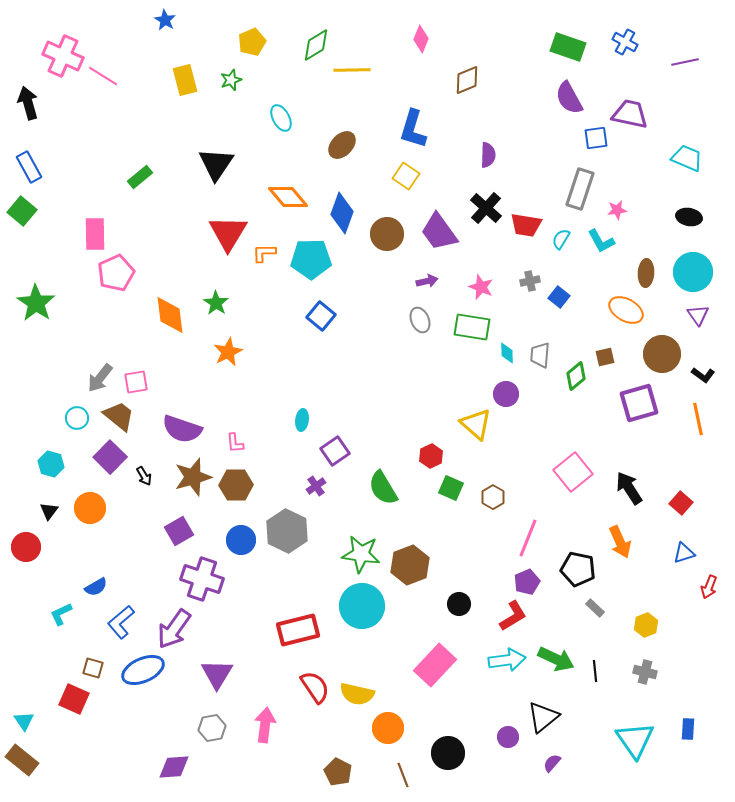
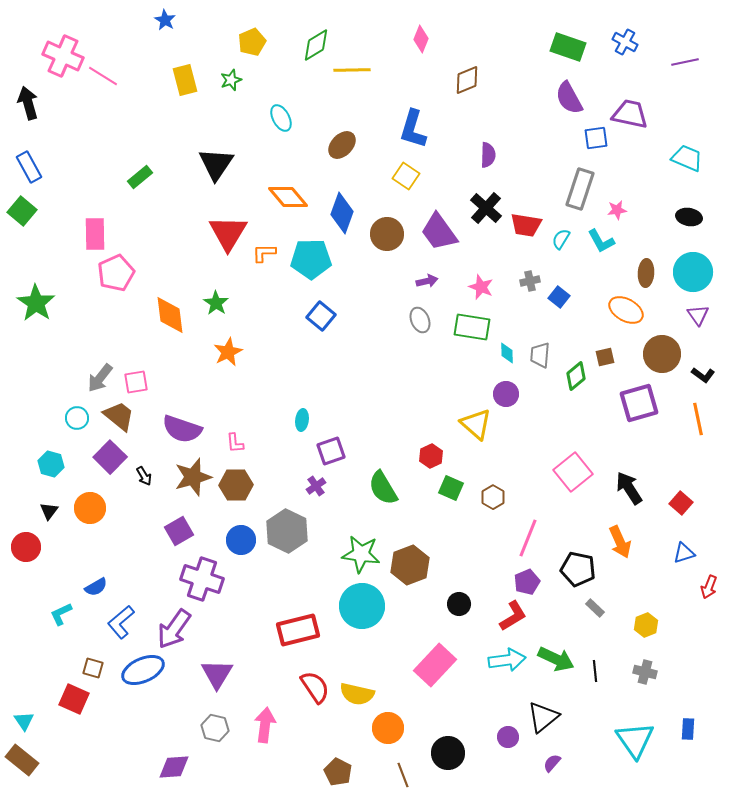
purple square at (335, 451): moved 4 px left; rotated 16 degrees clockwise
gray hexagon at (212, 728): moved 3 px right; rotated 24 degrees clockwise
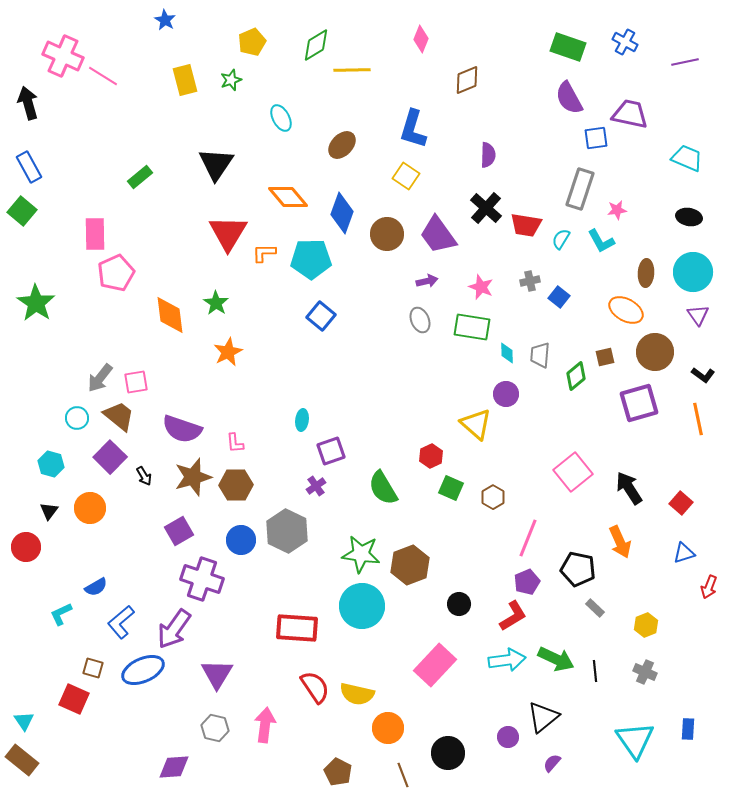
purple trapezoid at (439, 232): moved 1 px left, 3 px down
brown circle at (662, 354): moved 7 px left, 2 px up
red rectangle at (298, 630): moved 1 px left, 2 px up; rotated 18 degrees clockwise
gray cross at (645, 672): rotated 10 degrees clockwise
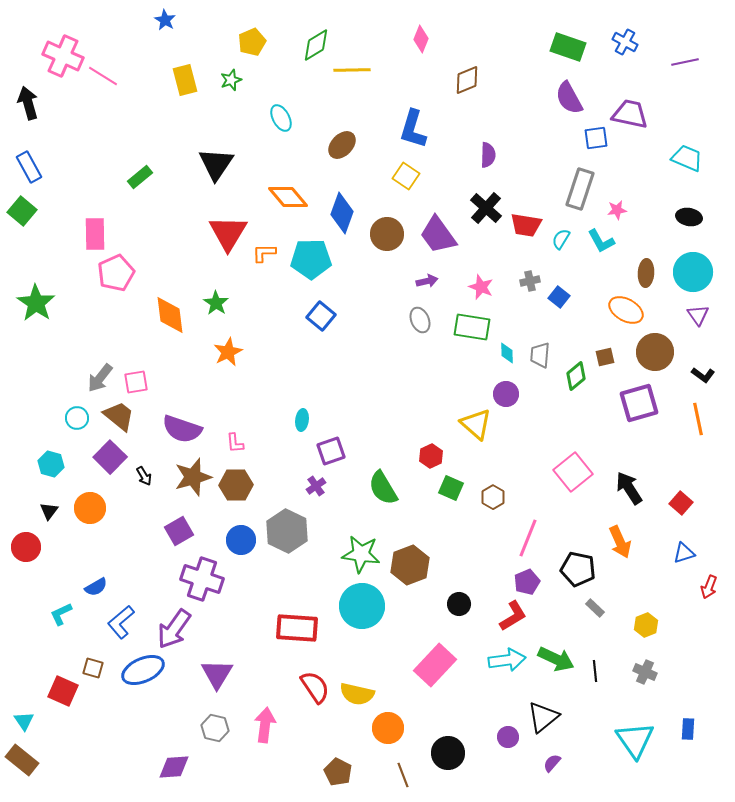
red square at (74, 699): moved 11 px left, 8 px up
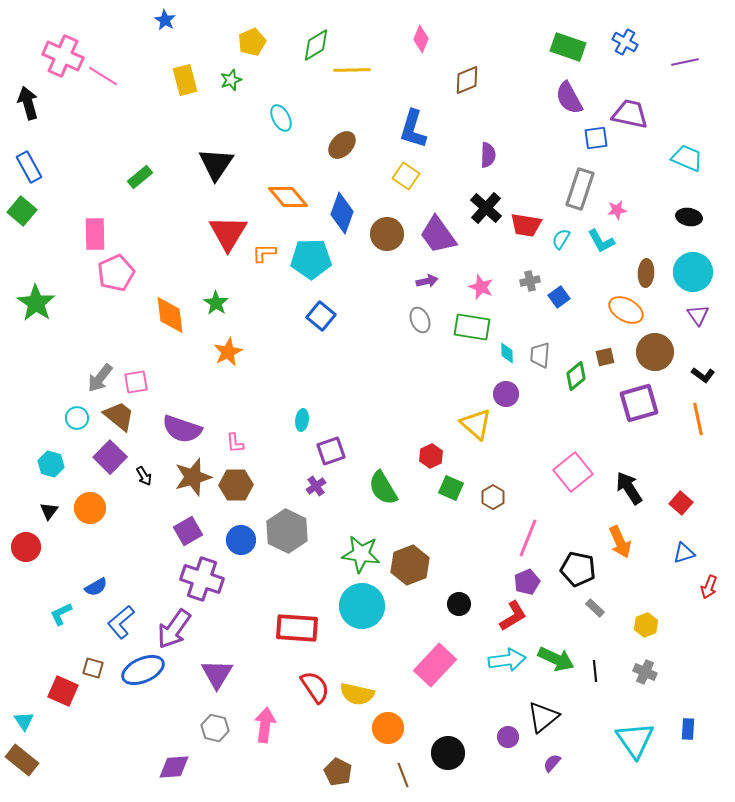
blue square at (559, 297): rotated 15 degrees clockwise
purple square at (179, 531): moved 9 px right
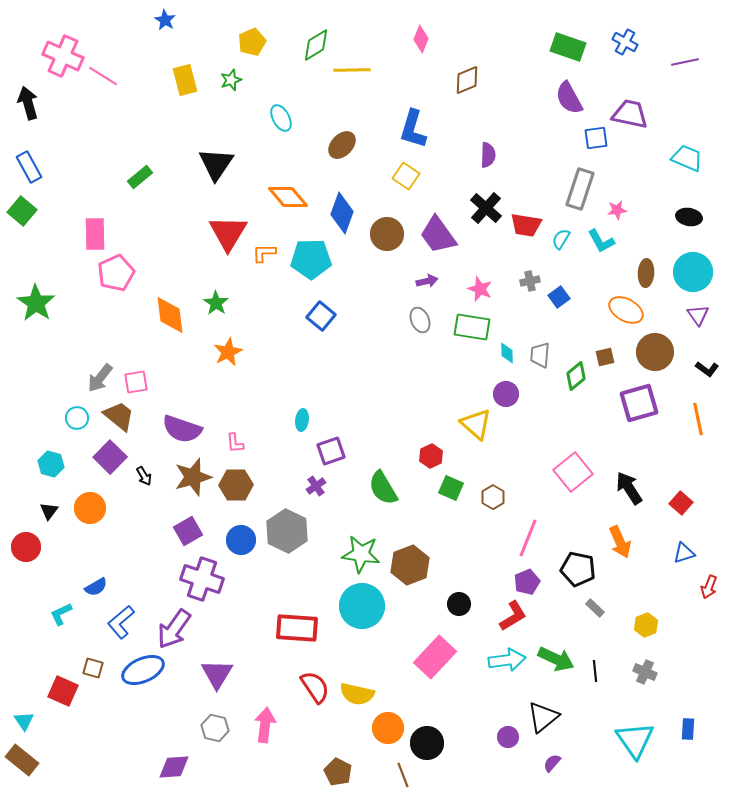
pink star at (481, 287): moved 1 px left, 2 px down
black L-shape at (703, 375): moved 4 px right, 6 px up
pink rectangle at (435, 665): moved 8 px up
black circle at (448, 753): moved 21 px left, 10 px up
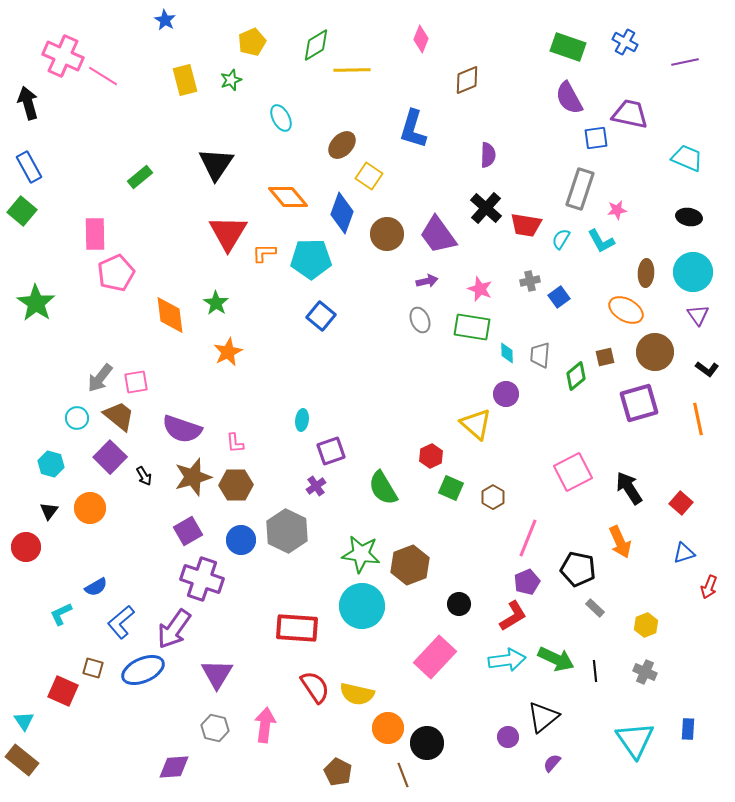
yellow square at (406, 176): moved 37 px left
pink square at (573, 472): rotated 12 degrees clockwise
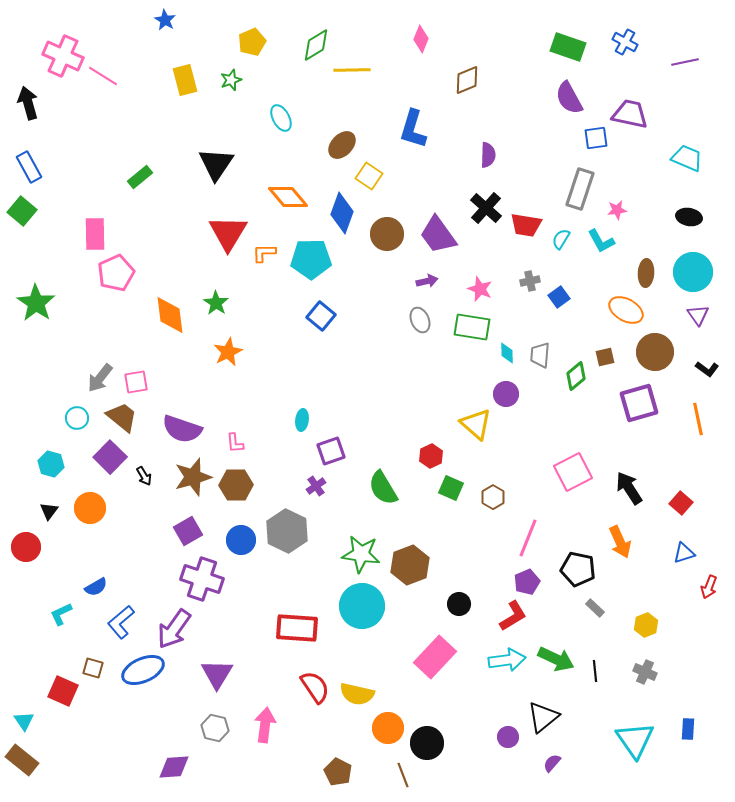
brown trapezoid at (119, 416): moved 3 px right, 1 px down
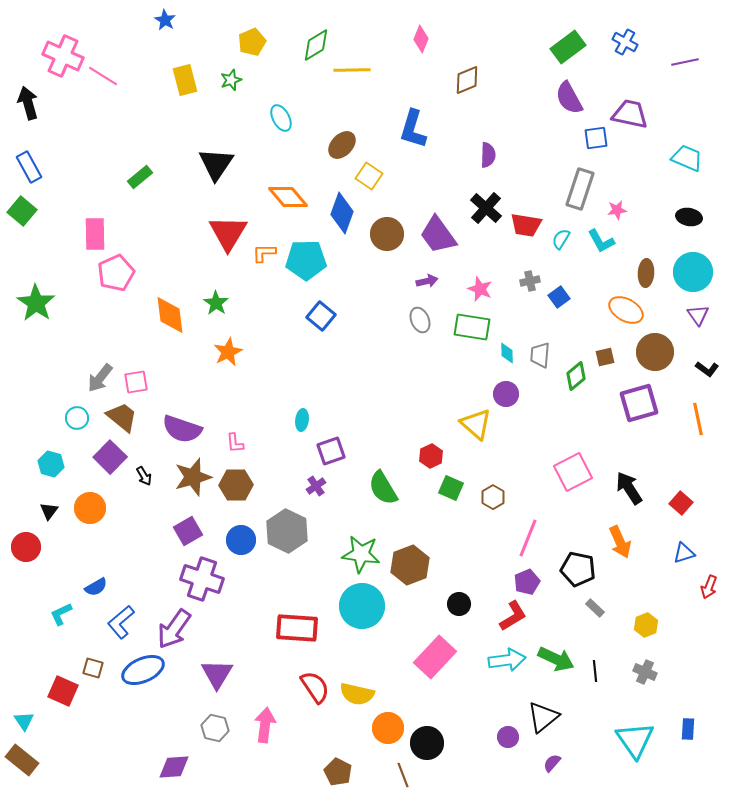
green rectangle at (568, 47): rotated 56 degrees counterclockwise
cyan pentagon at (311, 259): moved 5 px left, 1 px down
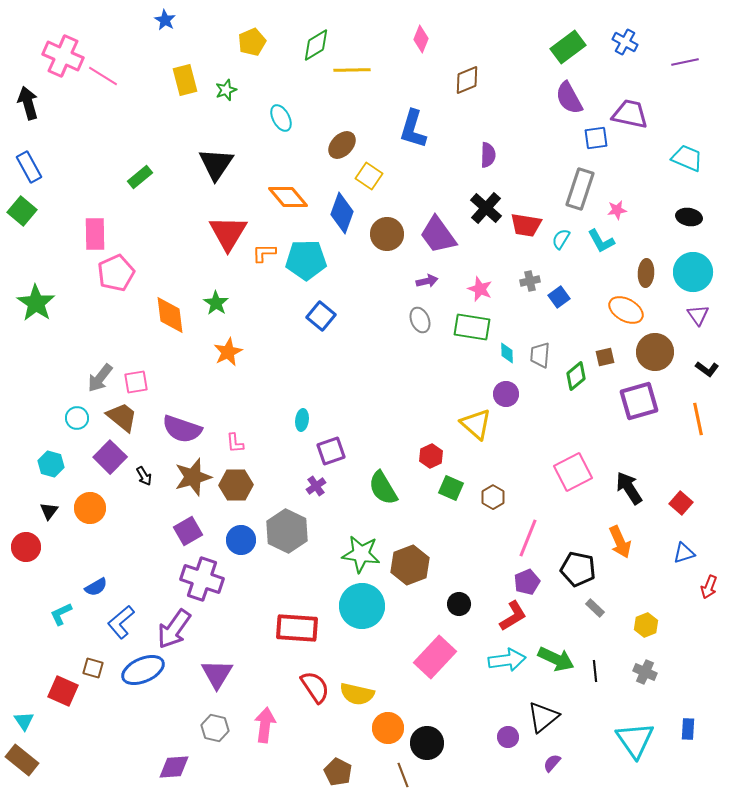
green star at (231, 80): moved 5 px left, 10 px down
purple square at (639, 403): moved 2 px up
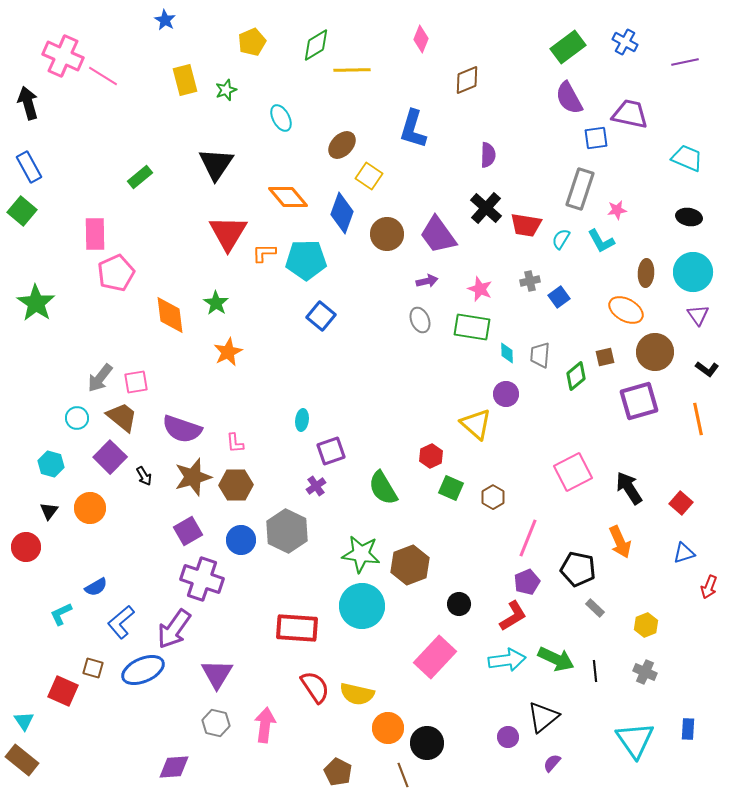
gray hexagon at (215, 728): moved 1 px right, 5 px up
